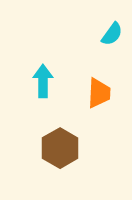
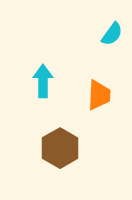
orange trapezoid: moved 2 px down
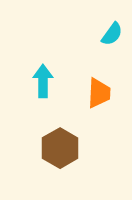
orange trapezoid: moved 2 px up
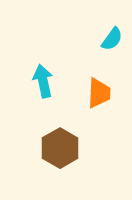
cyan semicircle: moved 5 px down
cyan arrow: rotated 12 degrees counterclockwise
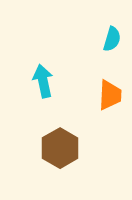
cyan semicircle: rotated 20 degrees counterclockwise
orange trapezoid: moved 11 px right, 2 px down
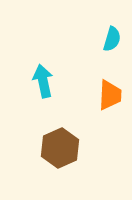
brown hexagon: rotated 6 degrees clockwise
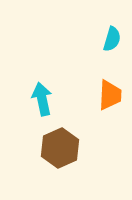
cyan arrow: moved 1 px left, 18 px down
